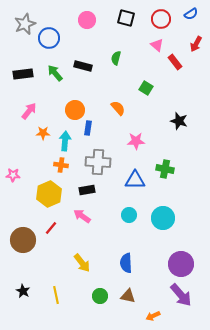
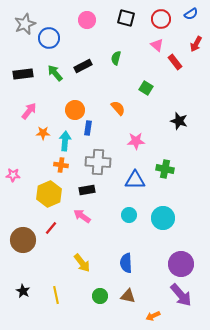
black rectangle at (83, 66): rotated 42 degrees counterclockwise
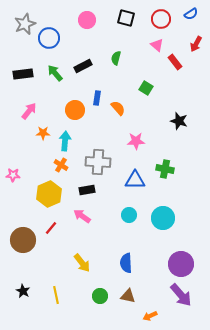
blue rectangle at (88, 128): moved 9 px right, 30 px up
orange cross at (61, 165): rotated 24 degrees clockwise
orange arrow at (153, 316): moved 3 px left
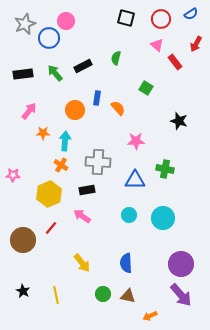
pink circle at (87, 20): moved 21 px left, 1 px down
green circle at (100, 296): moved 3 px right, 2 px up
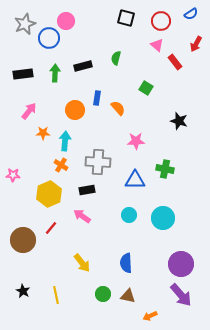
red circle at (161, 19): moved 2 px down
black rectangle at (83, 66): rotated 12 degrees clockwise
green arrow at (55, 73): rotated 42 degrees clockwise
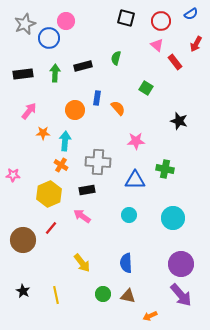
cyan circle at (163, 218): moved 10 px right
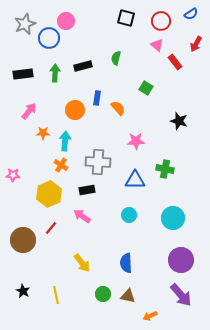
purple circle at (181, 264): moved 4 px up
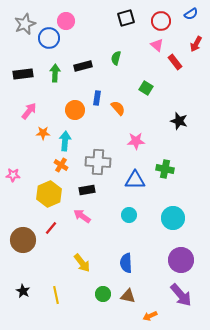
black square at (126, 18): rotated 30 degrees counterclockwise
